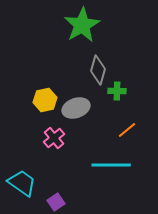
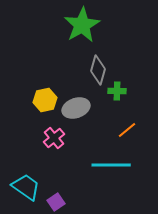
cyan trapezoid: moved 4 px right, 4 px down
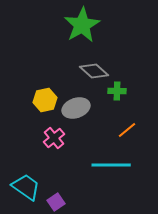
gray diamond: moved 4 px left, 1 px down; rotated 64 degrees counterclockwise
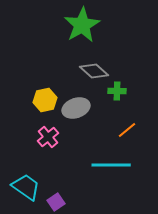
pink cross: moved 6 px left, 1 px up
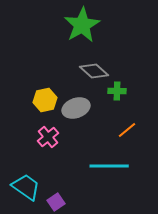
cyan line: moved 2 px left, 1 px down
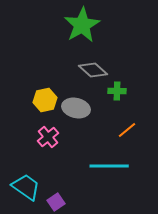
gray diamond: moved 1 px left, 1 px up
gray ellipse: rotated 32 degrees clockwise
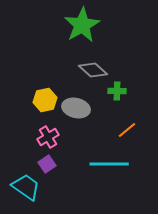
pink cross: rotated 10 degrees clockwise
cyan line: moved 2 px up
purple square: moved 9 px left, 38 px up
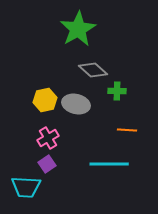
green star: moved 4 px left, 4 px down
gray ellipse: moved 4 px up
orange line: rotated 42 degrees clockwise
pink cross: moved 1 px down
cyan trapezoid: rotated 148 degrees clockwise
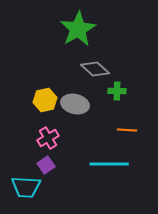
gray diamond: moved 2 px right, 1 px up
gray ellipse: moved 1 px left
purple square: moved 1 px left, 1 px down
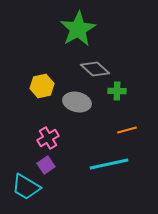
yellow hexagon: moved 3 px left, 14 px up
gray ellipse: moved 2 px right, 2 px up
orange line: rotated 18 degrees counterclockwise
cyan line: rotated 12 degrees counterclockwise
cyan trapezoid: rotated 28 degrees clockwise
